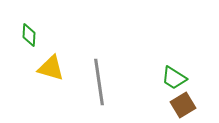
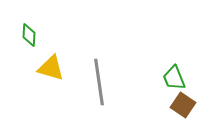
green trapezoid: rotated 36 degrees clockwise
brown square: rotated 25 degrees counterclockwise
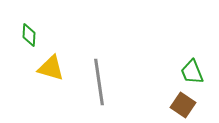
green trapezoid: moved 18 px right, 6 px up
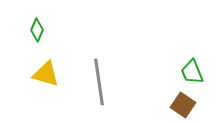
green diamond: moved 8 px right, 5 px up; rotated 20 degrees clockwise
yellow triangle: moved 5 px left, 6 px down
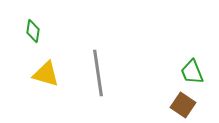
green diamond: moved 4 px left, 1 px down; rotated 15 degrees counterclockwise
gray line: moved 1 px left, 9 px up
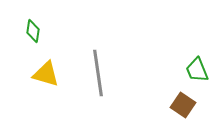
green trapezoid: moved 5 px right, 2 px up
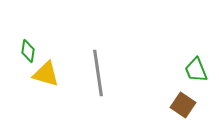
green diamond: moved 5 px left, 20 px down
green trapezoid: moved 1 px left
